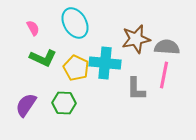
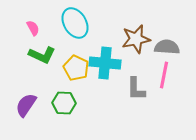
green L-shape: moved 1 px left, 3 px up
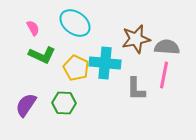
cyan ellipse: rotated 24 degrees counterclockwise
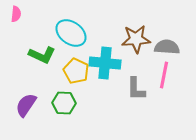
cyan ellipse: moved 4 px left, 10 px down
pink semicircle: moved 17 px left, 14 px up; rotated 35 degrees clockwise
brown star: rotated 8 degrees clockwise
yellow pentagon: moved 3 px down
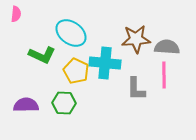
pink line: rotated 12 degrees counterclockwise
purple semicircle: rotated 55 degrees clockwise
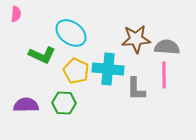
cyan cross: moved 3 px right, 6 px down
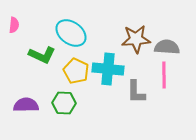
pink semicircle: moved 2 px left, 11 px down
gray L-shape: moved 3 px down
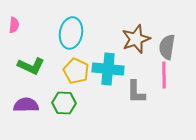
cyan ellipse: rotated 64 degrees clockwise
brown star: rotated 16 degrees counterclockwise
gray semicircle: rotated 85 degrees counterclockwise
green L-shape: moved 11 px left, 11 px down
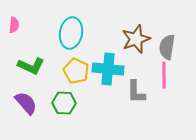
purple semicircle: moved 2 px up; rotated 50 degrees clockwise
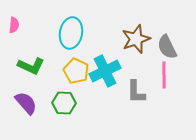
gray semicircle: rotated 35 degrees counterclockwise
cyan cross: moved 3 px left, 2 px down; rotated 32 degrees counterclockwise
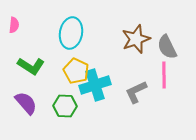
green L-shape: rotated 8 degrees clockwise
cyan cross: moved 10 px left, 14 px down; rotated 8 degrees clockwise
gray L-shape: rotated 65 degrees clockwise
green hexagon: moved 1 px right, 3 px down
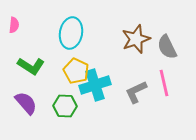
pink line: moved 8 px down; rotated 12 degrees counterclockwise
